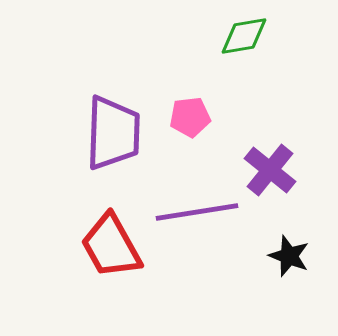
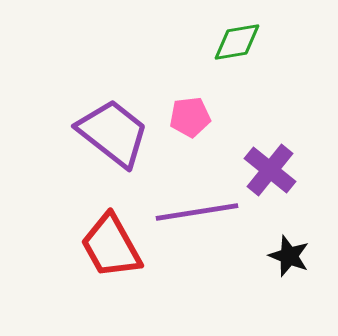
green diamond: moved 7 px left, 6 px down
purple trapezoid: rotated 54 degrees counterclockwise
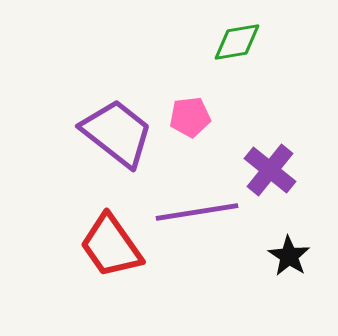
purple trapezoid: moved 4 px right
red trapezoid: rotated 6 degrees counterclockwise
black star: rotated 12 degrees clockwise
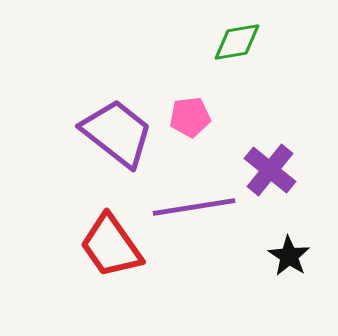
purple line: moved 3 px left, 5 px up
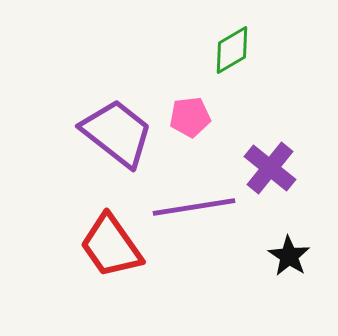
green diamond: moved 5 px left, 8 px down; rotated 21 degrees counterclockwise
purple cross: moved 2 px up
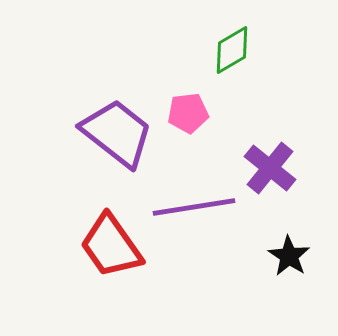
pink pentagon: moved 2 px left, 4 px up
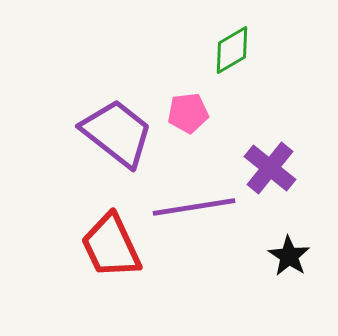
red trapezoid: rotated 10 degrees clockwise
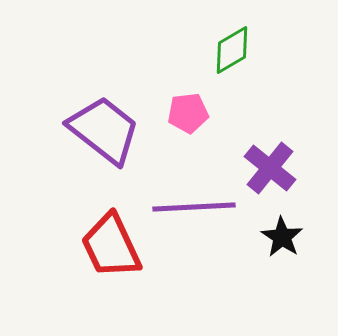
purple trapezoid: moved 13 px left, 3 px up
purple line: rotated 6 degrees clockwise
black star: moved 7 px left, 19 px up
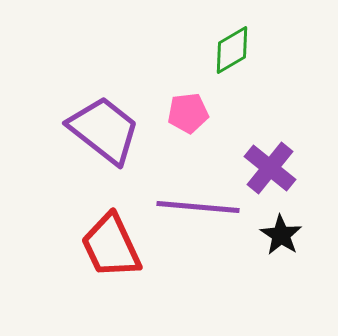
purple line: moved 4 px right; rotated 8 degrees clockwise
black star: moved 1 px left, 2 px up
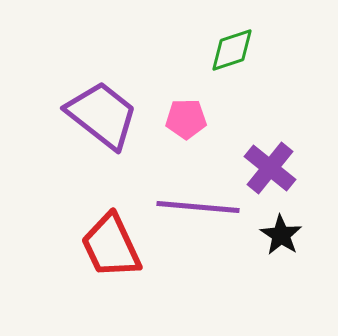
green diamond: rotated 12 degrees clockwise
pink pentagon: moved 2 px left, 6 px down; rotated 6 degrees clockwise
purple trapezoid: moved 2 px left, 15 px up
